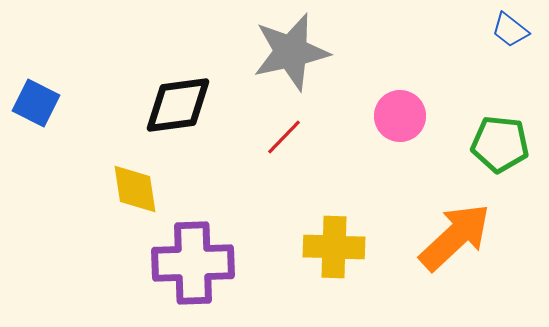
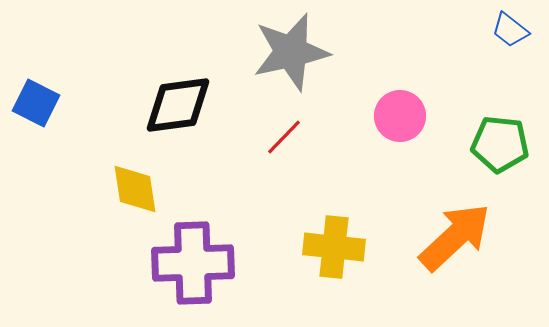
yellow cross: rotated 4 degrees clockwise
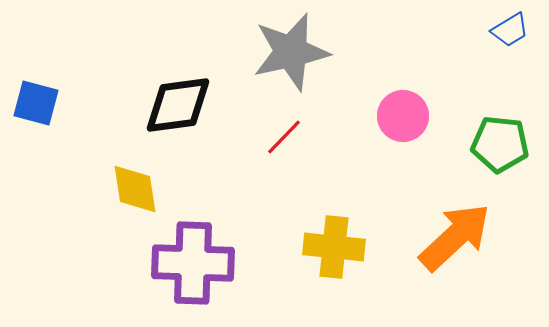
blue trapezoid: rotated 69 degrees counterclockwise
blue square: rotated 12 degrees counterclockwise
pink circle: moved 3 px right
purple cross: rotated 4 degrees clockwise
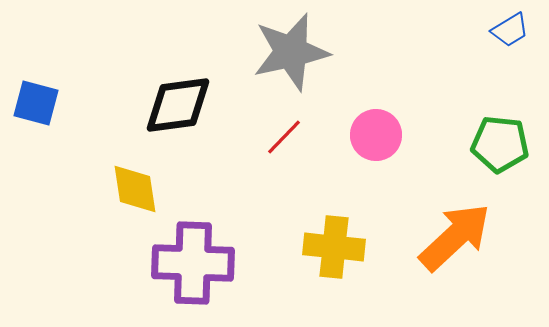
pink circle: moved 27 px left, 19 px down
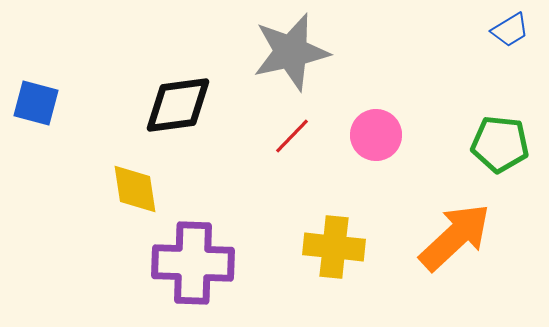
red line: moved 8 px right, 1 px up
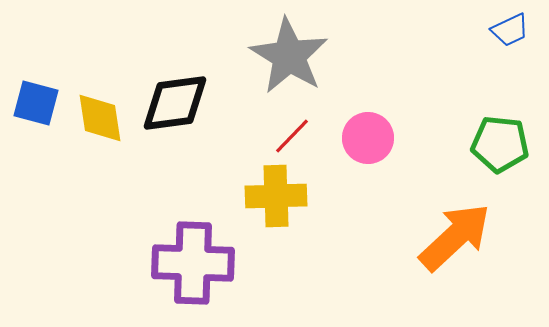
blue trapezoid: rotated 6 degrees clockwise
gray star: moved 2 px left, 4 px down; rotated 28 degrees counterclockwise
black diamond: moved 3 px left, 2 px up
pink circle: moved 8 px left, 3 px down
yellow diamond: moved 35 px left, 71 px up
yellow cross: moved 58 px left, 51 px up; rotated 8 degrees counterclockwise
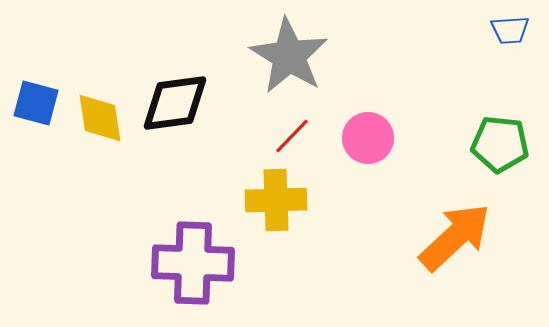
blue trapezoid: rotated 21 degrees clockwise
yellow cross: moved 4 px down
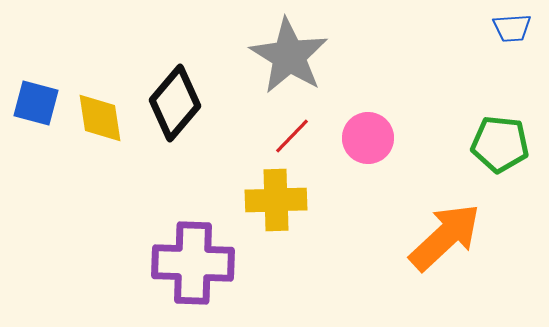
blue trapezoid: moved 2 px right, 2 px up
black diamond: rotated 42 degrees counterclockwise
orange arrow: moved 10 px left
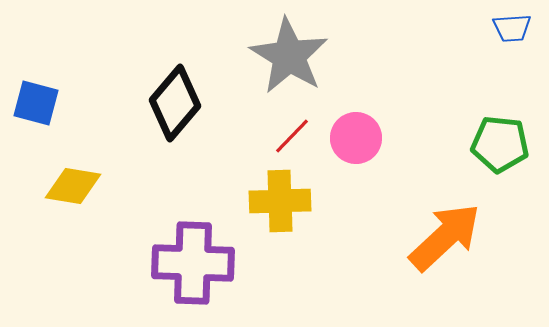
yellow diamond: moved 27 px left, 68 px down; rotated 72 degrees counterclockwise
pink circle: moved 12 px left
yellow cross: moved 4 px right, 1 px down
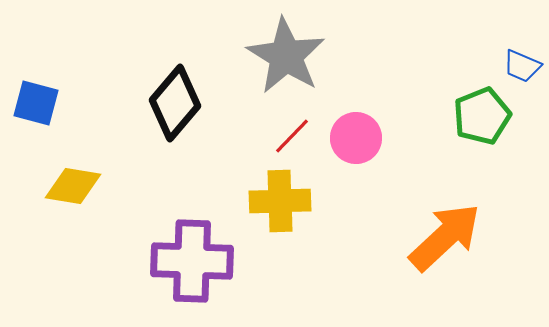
blue trapezoid: moved 10 px right, 38 px down; rotated 27 degrees clockwise
gray star: moved 3 px left
green pentagon: moved 18 px left, 28 px up; rotated 28 degrees counterclockwise
purple cross: moved 1 px left, 2 px up
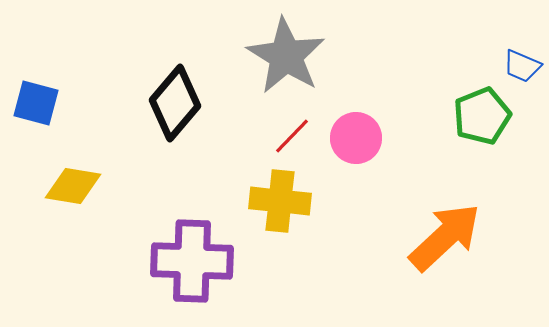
yellow cross: rotated 8 degrees clockwise
